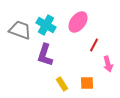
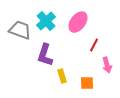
cyan cross: moved 4 px up; rotated 18 degrees clockwise
pink arrow: moved 1 px left, 1 px down
yellow rectangle: moved 8 px up; rotated 16 degrees clockwise
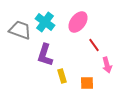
cyan cross: moved 1 px left, 1 px down; rotated 12 degrees counterclockwise
red line: rotated 64 degrees counterclockwise
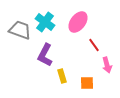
purple L-shape: rotated 10 degrees clockwise
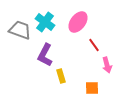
yellow rectangle: moved 1 px left
orange square: moved 5 px right, 5 px down
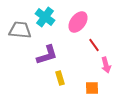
cyan cross: moved 5 px up
gray trapezoid: rotated 15 degrees counterclockwise
purple L-shape: moved 2 px right; rotated 135 degrees counterclockwise
pink arrow: moved 1 px left
yellow rectangle: moved 1 px left, 2 px down
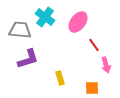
purple L-shape: moved 19 px left, 4 px down
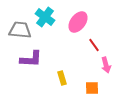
purple L-shape: moved 3 px right; rotated 20 degrees clockwise
yellow rectangle: moved 2 px right
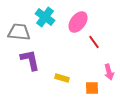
gray trapezoid: moved 1 px left, 2 px down
red line: moved 3 px up
purple L-shape: moved 1 px left, 1 px down; rotated 105 degrees counterclockwise
pink arrow: moved 3 px right, 7 px down
yellow rectangle: rotated 56 degrees counterclockwise
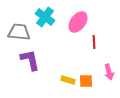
red line: rotated 32 degrees clockwise
yellow rectangle: moved 6 px right, 2 px down
orange square: moved 6 px left, 7 px up
